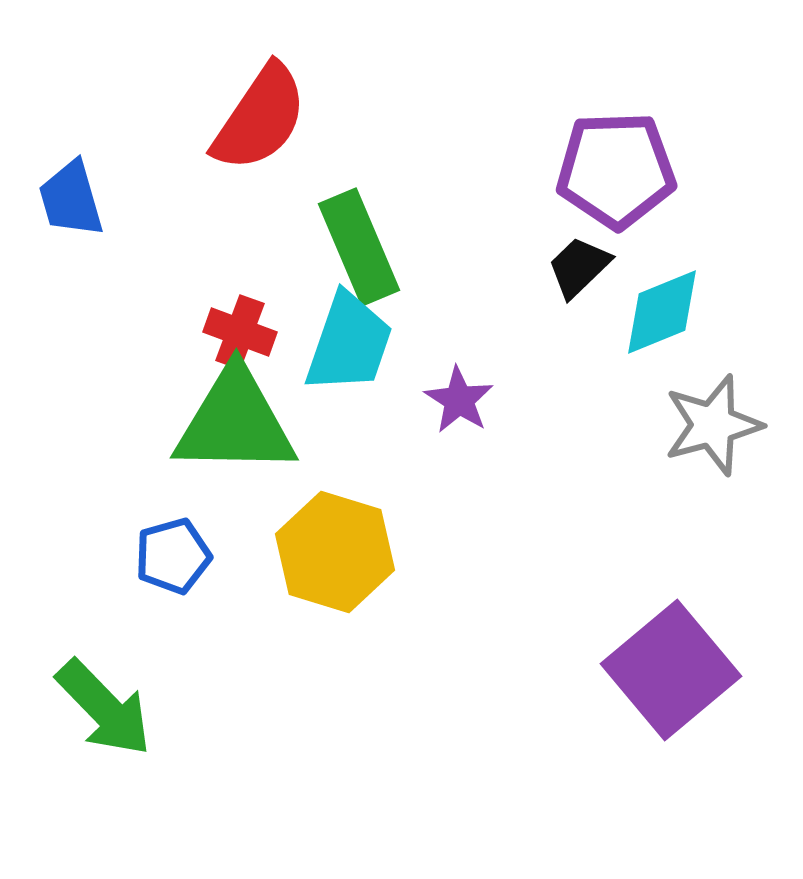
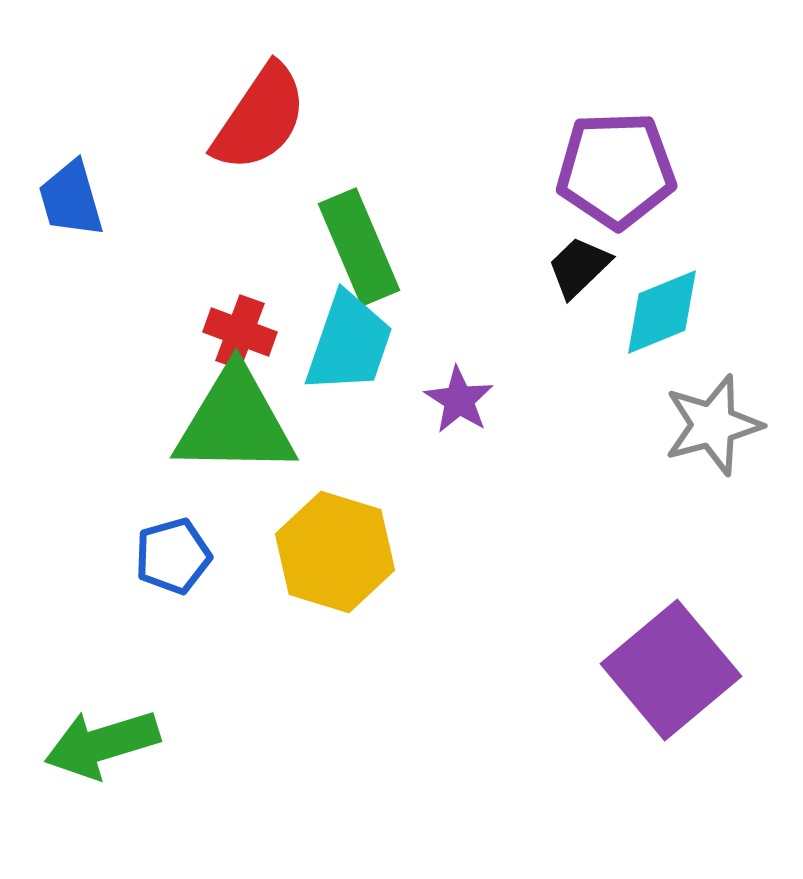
green arrow: moved 2 px left, 36 px down; rotated 117 degrees clockwise
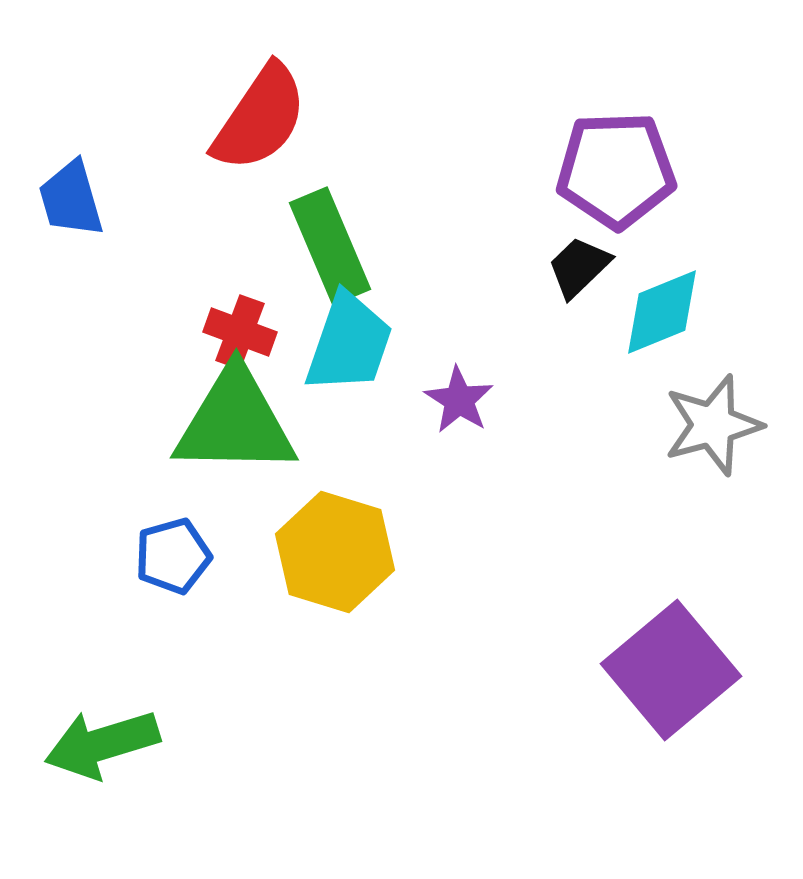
green rectangle: moved 29 px left, 1 px up
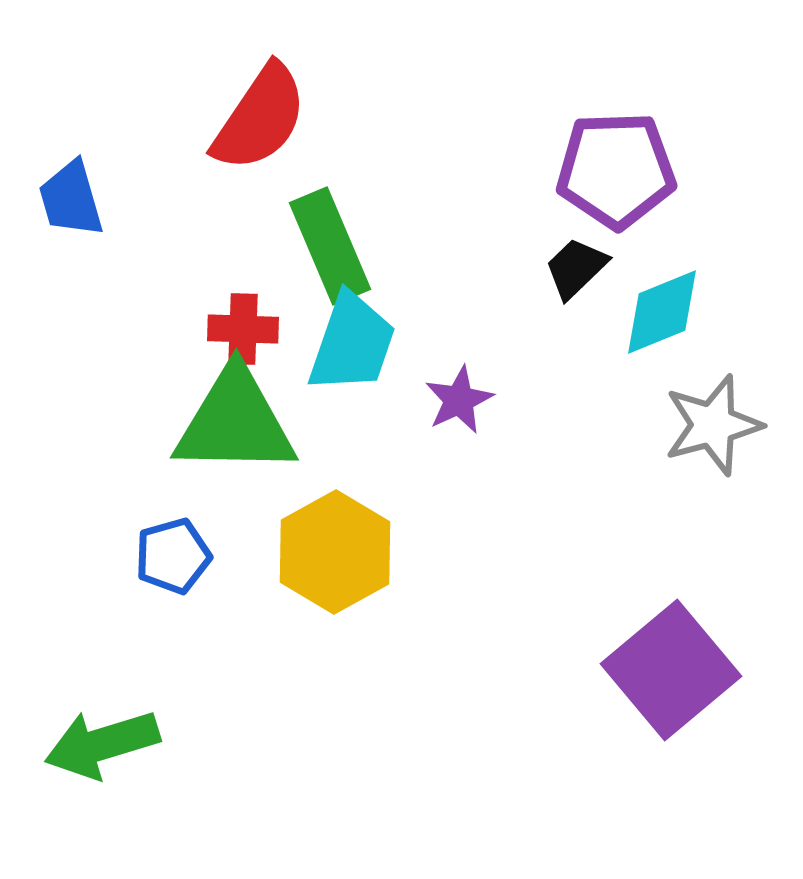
black trapezoid: moved 3 px left, 1 px down
red cross: moved 3 px right, 3 px up; rotated 18 degrees counterclockwise
cyan trapezoid: moved 3 px right
purple star: rotated 14 degrees clockwise
yellow hexagon: rotated 14 degrees clockwise
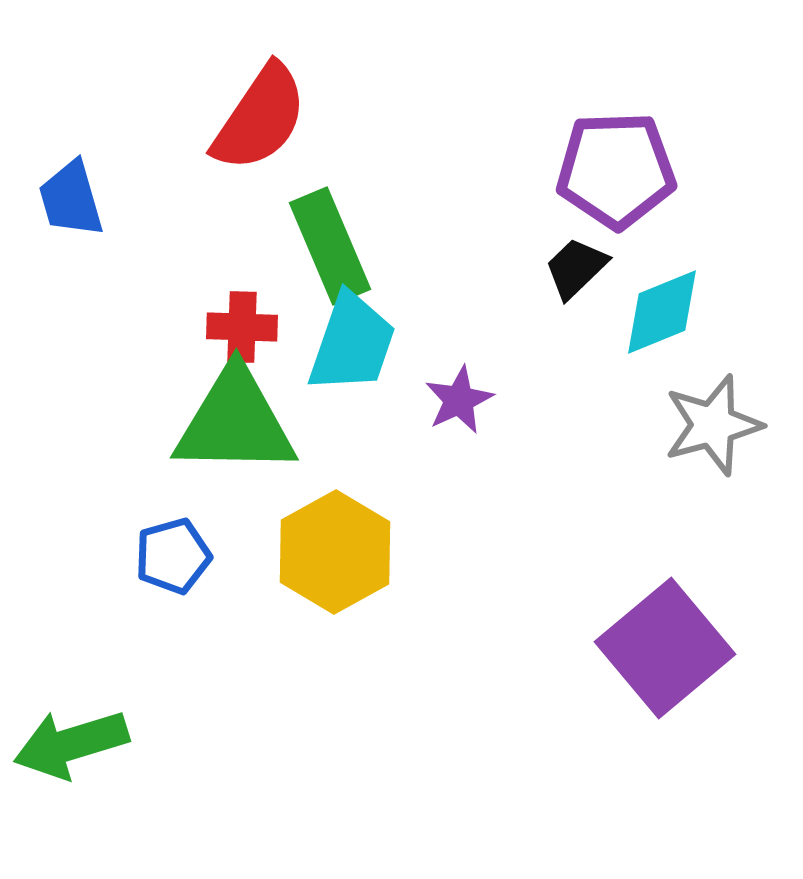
red cross: moved 1 px left, 2 px up
purple square: moved 6 px left, 22 px up
green arrow: moved 31 px left
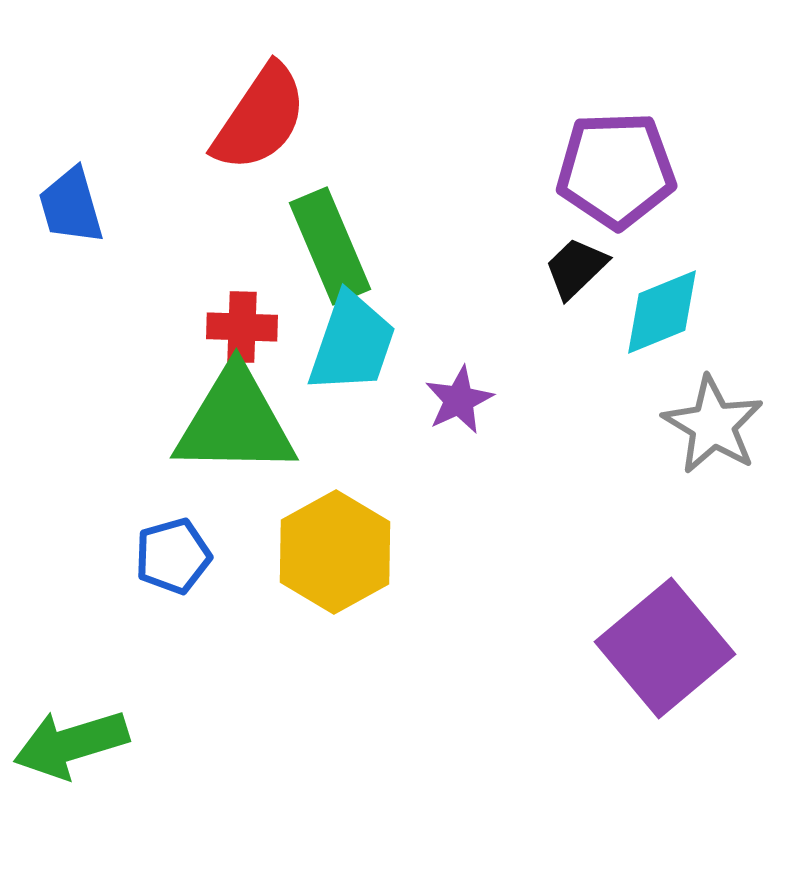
blue trapezoid: moved 7 px down
gray star: rotated 26 degrees counterclockwise
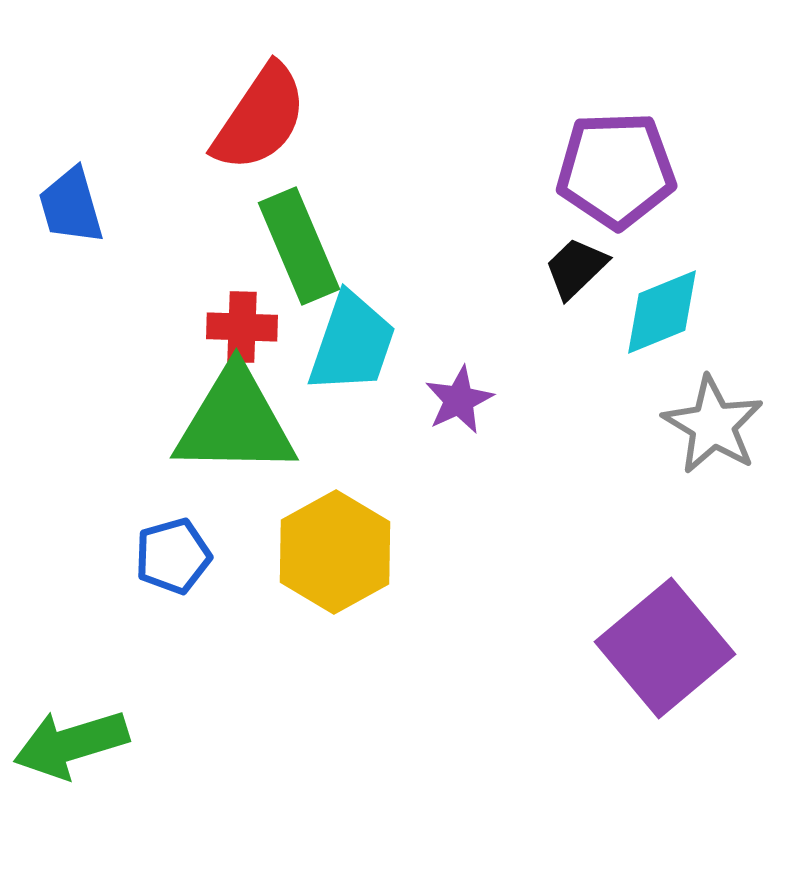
green rectangle: moved 31 px left
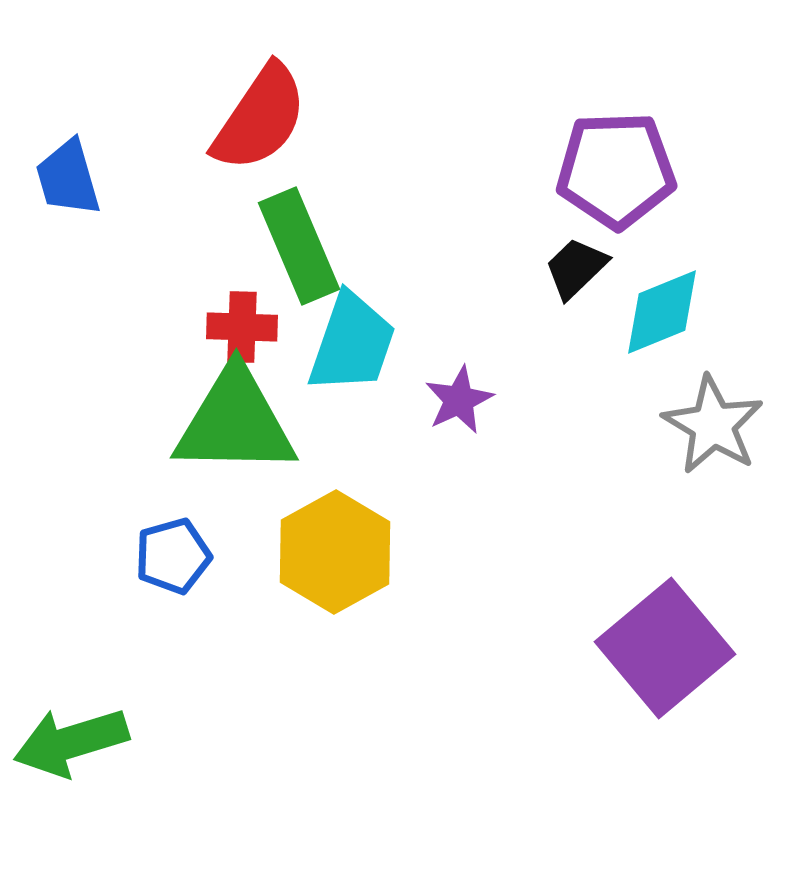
blue trapezoid: moved 3 px left, 28 px up
green arrow: moved 2 px up
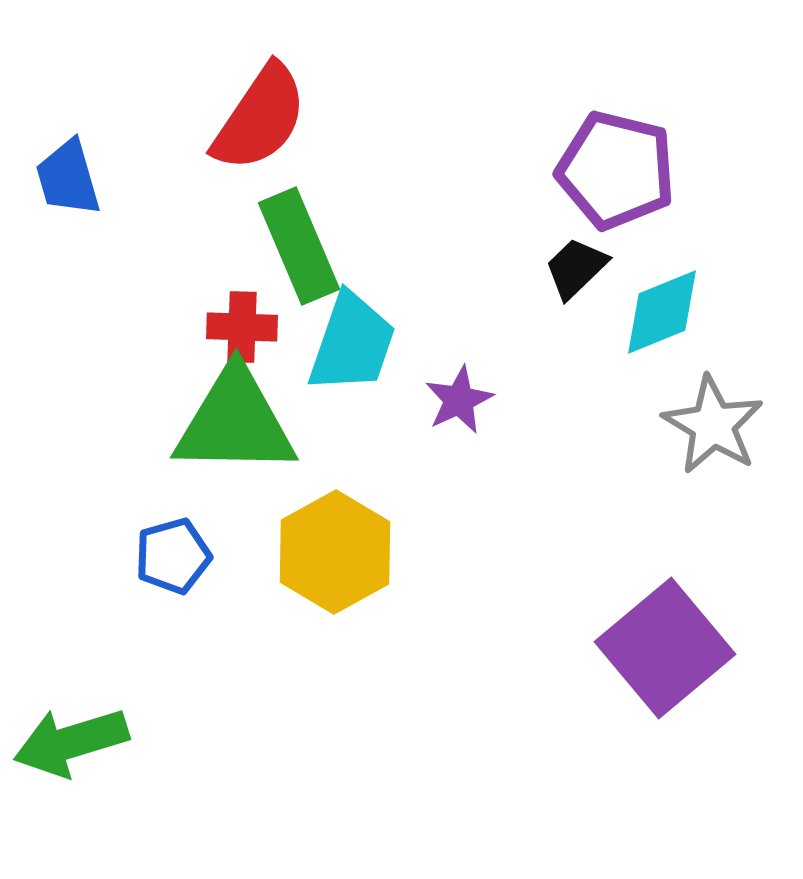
purple pentagon: rotated 16 degrees clockwise
